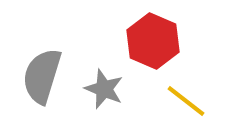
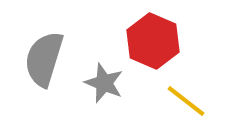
gray semicircle: moved 2 px right, 17 px up
gray star: moved 6 px up
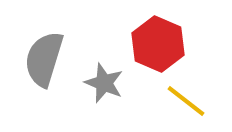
red hexagon: moved 5 px right, 3 px down
